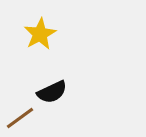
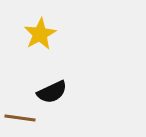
brown line: rotated 44 degrees clockwise
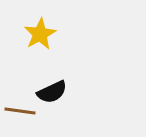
brown line: moved 7 px up
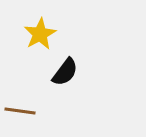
black semicircle: moved 13 px right, 20 px up; rotated 28 degrees counterclockwise
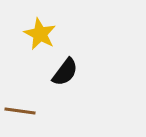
yellow star: rotated 16 degrees counterclockwise
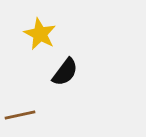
brown line: moved 4 px down; rotated 20 degrees counterclockwise
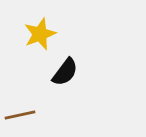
yellow star: rotated 24 degrees clockwise
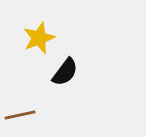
yellow star: moved 1 px left, 4 px down
